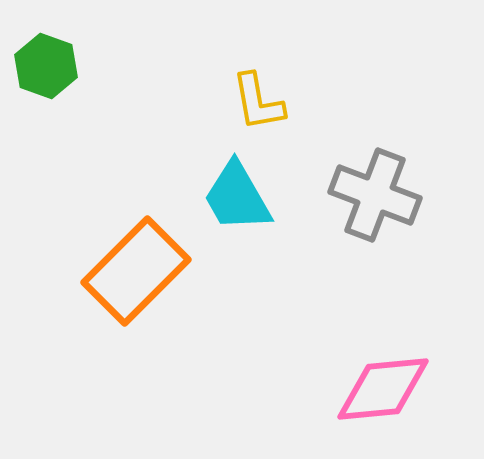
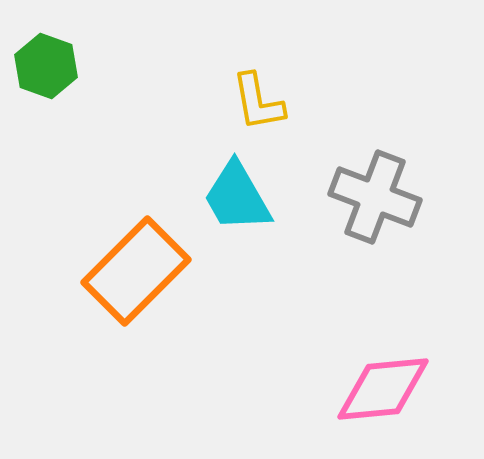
gray cross: moved 2 px down
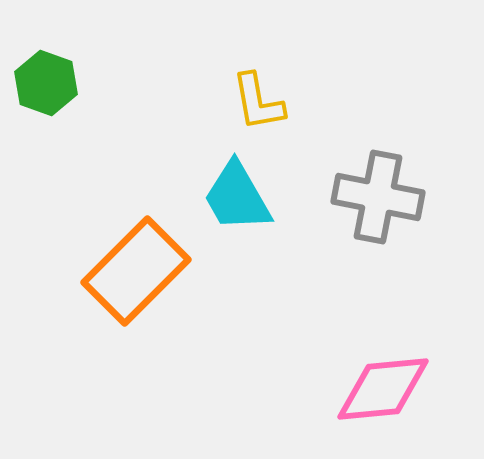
green hexagon: moved 17 px down
gray cross: moved 3 px right; rotated 10 degrees counterclockwise
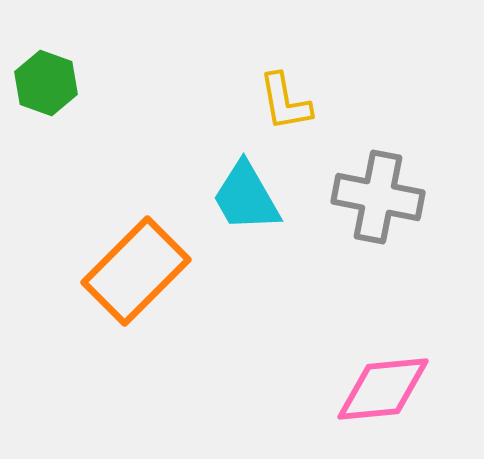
yellow L-shape: moved 27 px right
cyan trapezoid: moved 9 px right
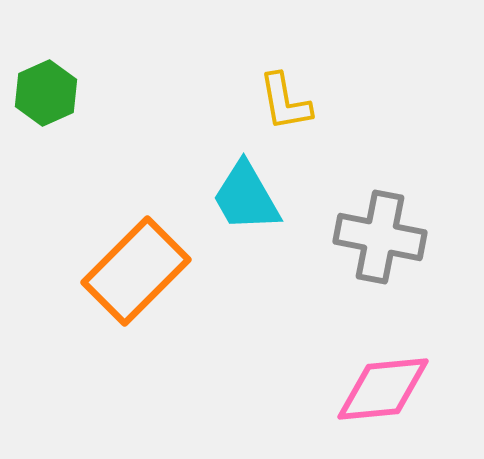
green hexagon: moved 10 px down; rotated 16 degrees clockwise
gray cross: moved 2 px right, 40 px down
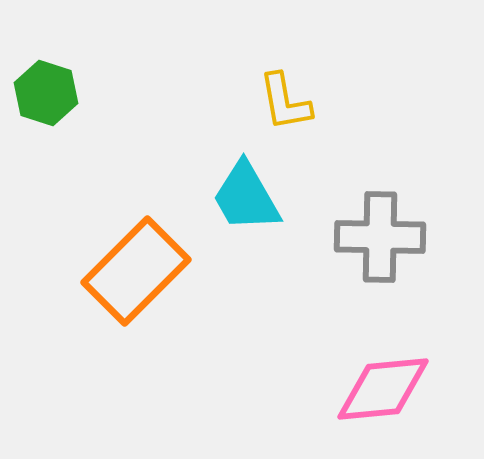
green hexagon: rotated 18 degrees counterclockwise
gray cross: rotated 10 degrees counterclockwise
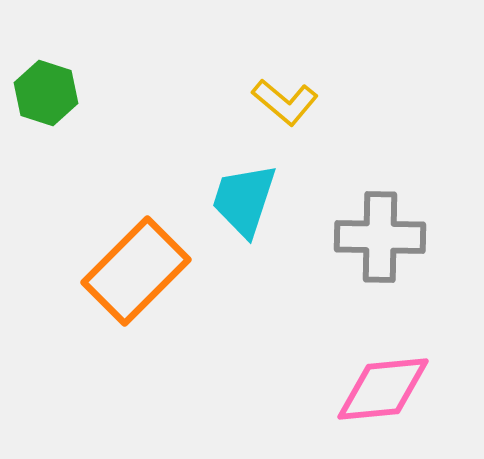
yellow L-shape: rotated 40 degrees counterclockwise
cyan trapezoid: moved 2 px left, 3 px down; rotated 48 degrees clockwise
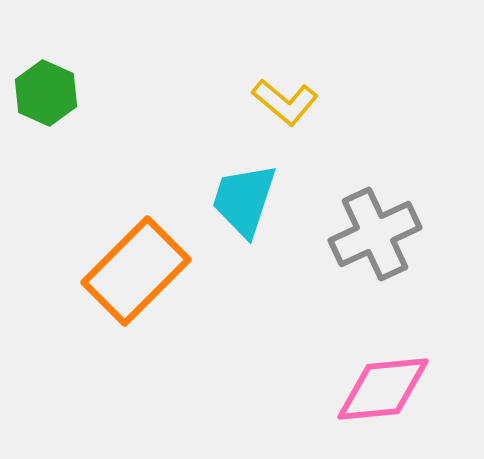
green hexagon: rotated 6 degrees clockwise
gray cross: moved 5 px left, 3 px up; rotated 26 degrees counterclockwise
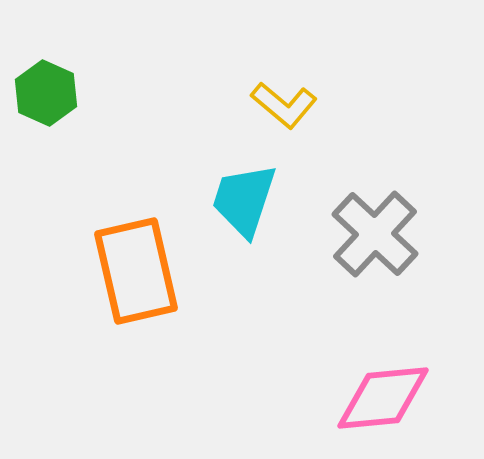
yellow L-shape: moved 1 px left, 3 px down
gray cross: rotated 22 degrees counterclockwise
orange rectangle: rotated 58 degrees counterclockwise
pink diamond: moved 9 px down
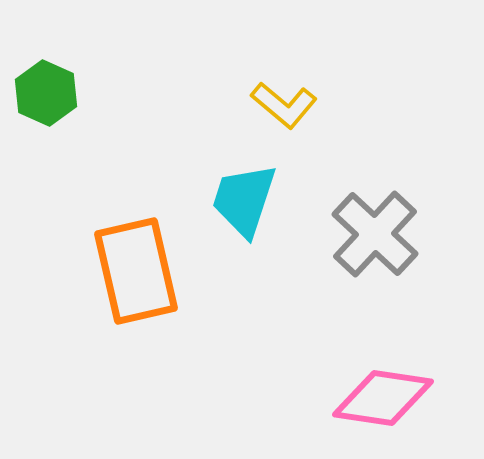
pink diamond: rotated 14 degrees clockwise
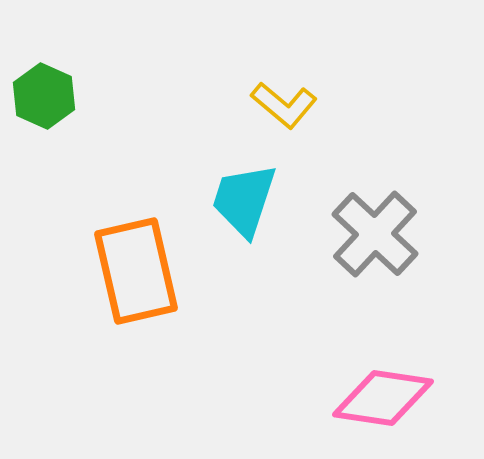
green hexagon: moved 2 px left, 3 px down
